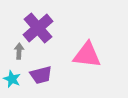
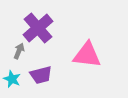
gray arrow: rotated 21 degrees clockwise
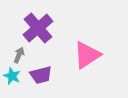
gray arrow: moved 4 px down
pink triangle: rotated 40 degrees counterclockwise
cyan star: moved 3 px up
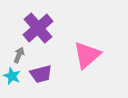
pink triangle: rotated 8 degrees counterclockwise
purple trapezoid: moved 1 px up
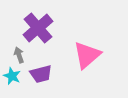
gray arrow: rotated 42 degrees counterclockwise
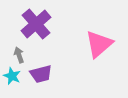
purple cross: moved 2 px left, 4 px up
pink triangle: moved 12 px right, 11 px up
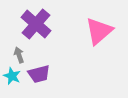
purple cross: rotated 8 degrees counterclockwise
pink triangle: moved 13 px up
purple trapezoid: moved 2 px left
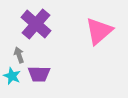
purple trapezoid: rotated 15 degrees clockwise
